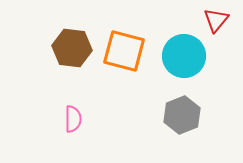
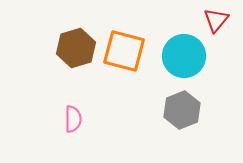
brown hexagon: moved 4 px right; rotated 24 degrees counterclockwise
gray hexagon: moved 5 px up
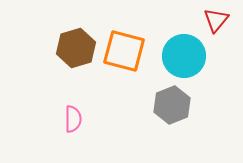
gray hexagon: moved 10 px left, 5 px up
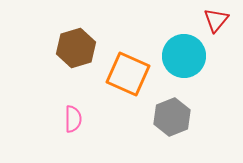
orange square: moved 4 px right, 23 px down; rotated 9 degrees clockwise
gray hexagon: moved 12 px down
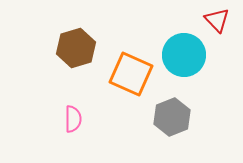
red triangle: moved 1 px right; rotated 24 degrees counterclockwise
cyan circle: moved 1 px up
orange square: moved 3 px right
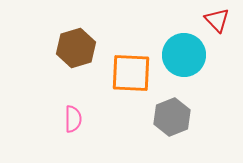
orange square: moved 1 px up; rotated 21 degrees counterclockwise
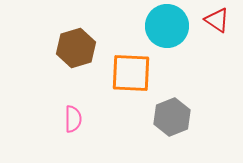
red triangle: rotated 12 degrees counterclockwise
cyan circle: moved 17 px left, 29 px up
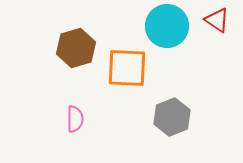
orange square: moved 4 px left, 5 px up
pink semicircle: moved 2 px right
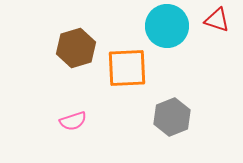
red triangle: rotated 16 degrees counterclockwise
orange square: rotated 6 degrees counterclockwise
pink semicircle: moved 2 px left, 2 px down; rotated 72 degrees clockwise
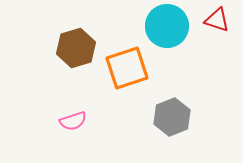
orange square: rotated 15 degrees counterclockwise
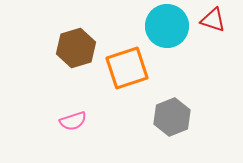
red triangle: moved 4 px left
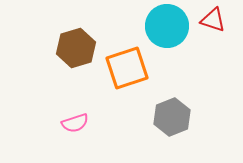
pink semicircle: moved 2 px right, 2 px down
